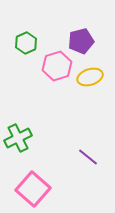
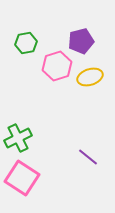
green hexagon: rotated 15 degrees clockwise
pink square: moved 11 px left, 11 px up; rotated 8 degrees counterclockwise
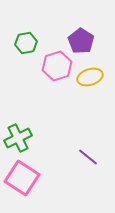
purple pentagon: rotated 25 degrees counterclockwise
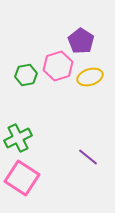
green hexagon: moved 32 px down
pink hexagon: moved 1 px right
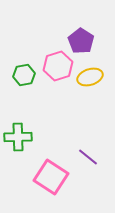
green hexagon: moved 2 px left
green cross: moved 1 px up; rotated 24 degrees clockwise
pink square: moved 29 px right, 1 px up
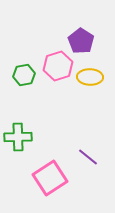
yellow ellipse: rotated 20 degrees clockwise
pink square: moved 1 px left, 1 px down; rotated 24 degrees clockwise
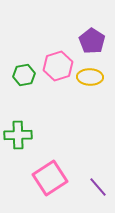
purple pentagon: moved 11 px right
green cross: moved 2 px up
purple line: moved 10 px right, 30 px down; rotated 10 degrees clockwise
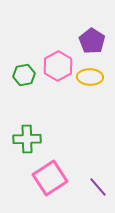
pink hexagon: rotated 12 degrees counterclockwise
green cross: moved 9 px right, 4 px down
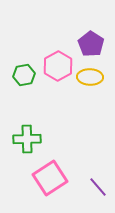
purple pentagon: moved 1 px left, 3 px down
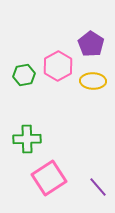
yellow ellipse: moved 3 px right, 4 px down
pink square: moved 1 px left
